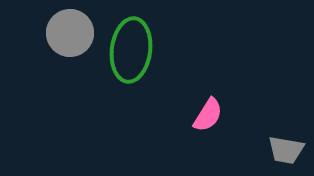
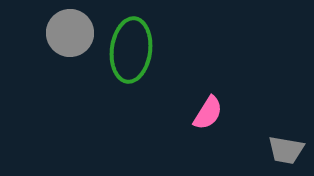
pink semicircle: moved 2 px up
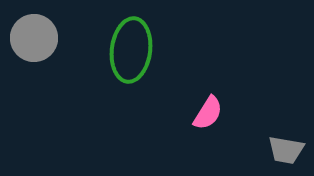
gray circle: moved 36 px left, 5 px down
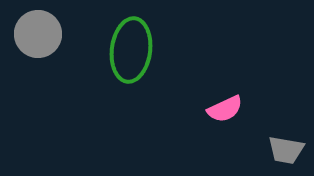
gray circle: moved 4 px right, 4 px up
pink semicircle: moved 17 px right, 4 px up; rotated 33 degrees clockwise
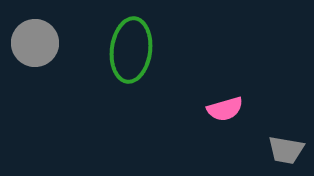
gray circle: moved 3 px left, 9 px down
pink semicircle: rotated 9 degrees clockwise
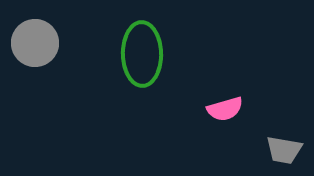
green ellipse: moved 11 px right, 4 px down; rotated 8 degrees counterclockwise
gray trapezoid: moved 2 px left
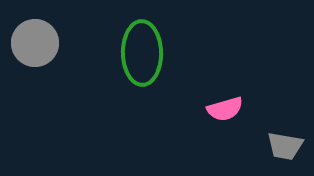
green ellipse: moved 1 px up
gray trapezoid: moved 1 px right, 4 px up
